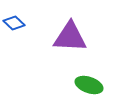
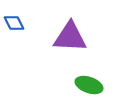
blue diamond: rotated 20 degrees clockwise
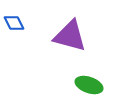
purple triangle: moved 1 px up; rotated 12 degrees clockwise
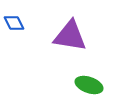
purple triangle: rotated 6 degrees counterclockwise
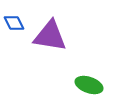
purple triangle: moved 20 px left
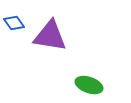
blue diamond: rotated 10 degrees counterclockwise
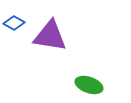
blue diamond: rotated 25 degrees counterclockwise
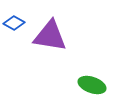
green ellipse: moved 3 px right
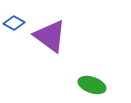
purple triangle: rotated 27 degrees clockwise
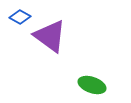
blue diamond: moved 6 px right, 6 px up
